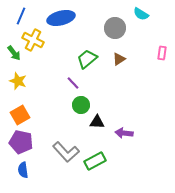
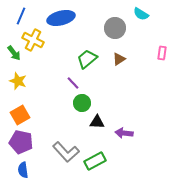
green circle: moved 1 px right, 2 px up
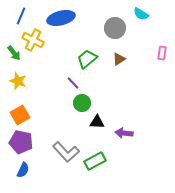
blue semicircle: rotated 147 degrees counterclockwise
